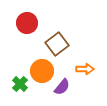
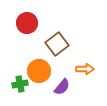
orange circle: moved 3 px left
green cross: rotated 35 degrees clockwise
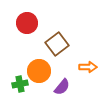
orange arrow: moved 3 px right, 2 px up
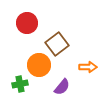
orange circle: moved 6 px up
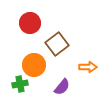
red circle: moved 3 px right
orange circle: moved 5 px left
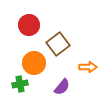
red circle: moved 1 px left, 2 px down
brown square: moved 1 px right
orange circle: moved 2 px up
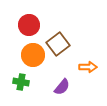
orange circle: moved 1 px left, 8 px up
green cross: moved 1 px right, 2 px up; rotated 21 degrees clockwise
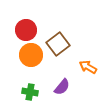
red circle: moved 3 px left, 5 px down
orange circle: moved 2 px left
orange arrow: rotated 150 degrees counterclockwise
green cross: moved 9 px right, 10 px down
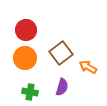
brown square: moved 3 px right, 9 px down
orange circle: moved 6 px left, 3 px down
purple semicircle: rotated 24 degrees counterclockwise
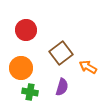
orange circle: moved 4 px left, 10 px down
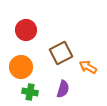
brown square: rotated 10 degrees clockwise
orange circle: moved 1 px up
purple semicircle: moved 1 px right, 2 px down
